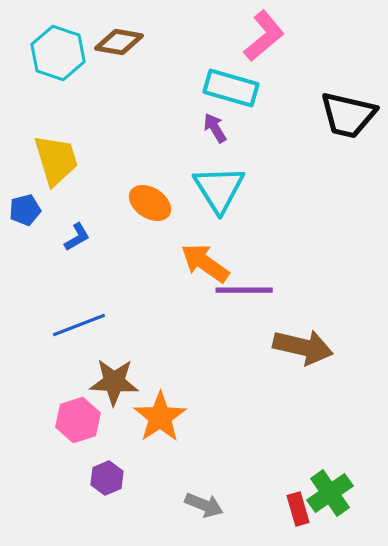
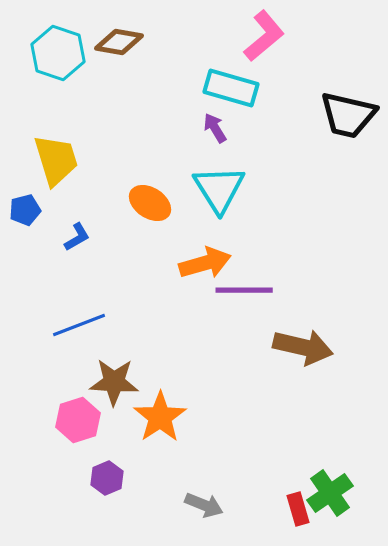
orange arrow: rotated 129 degrees clockwise
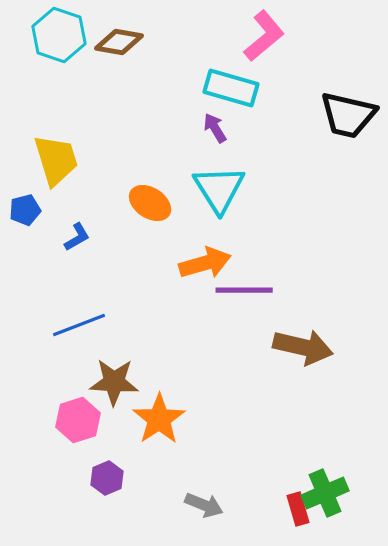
cyan hexagon: moved 1 px right, 18 px up
orange star: moved 1 px left, 2 px down
green cross: moved 5 px left; rotated 12 degrees clockwise
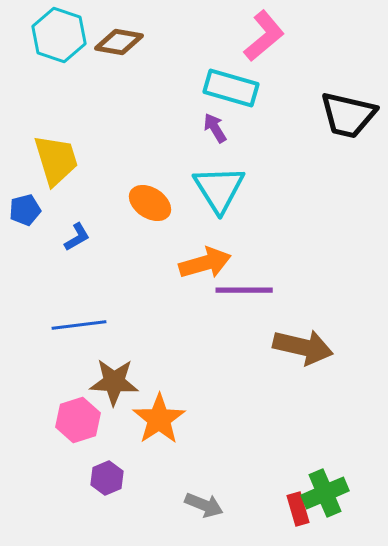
blue line: rotated 14 degrees clockwise
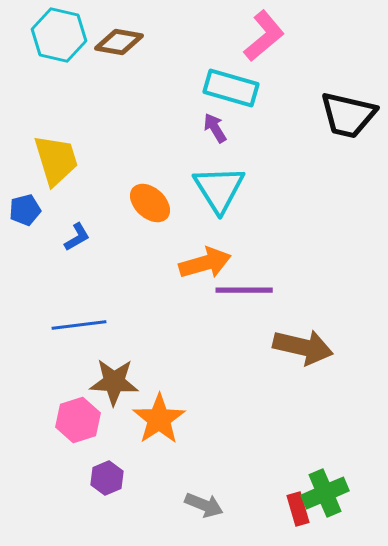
cyan hexagon: rotated 6 degrees counterclockwise
orange ellipse: rotated 9 degrees clockwise
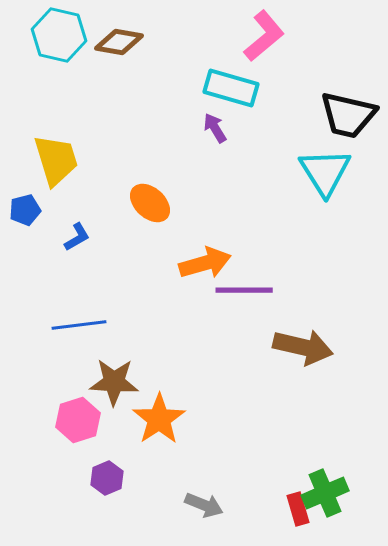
cyan triangle: moved 106 px right, 17 px up
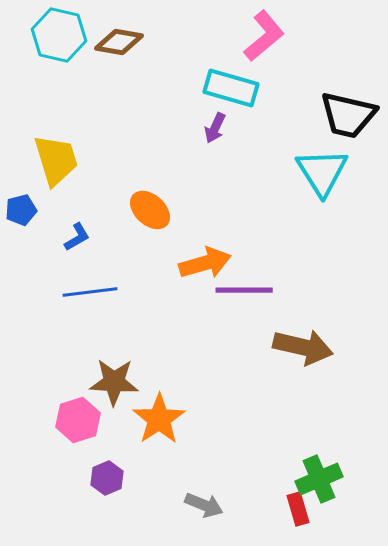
purple arrow: rotated 124 degrees counterclockwise
cyan triangle: moved 3 px left
orange ellipse: moved 7 px down
blue pentagon: moved 4 px left
blue line: moved 11 px right, 33 px up
green cross: moved 6 px left, 14 px up
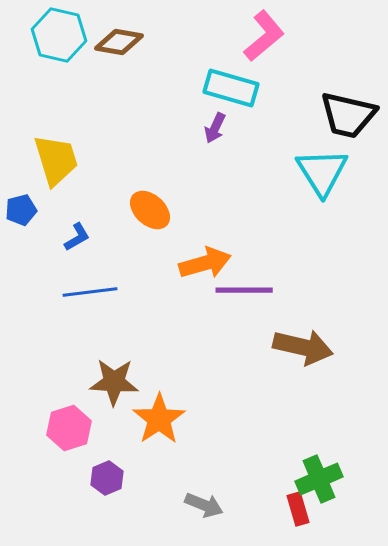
pink hexagon: moved 9 px left, 8 px down
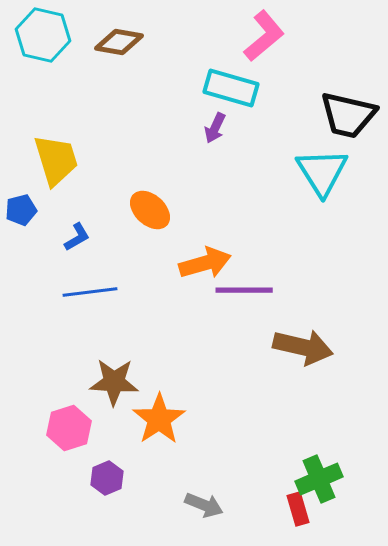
cyan hexagon: moved 16 px left
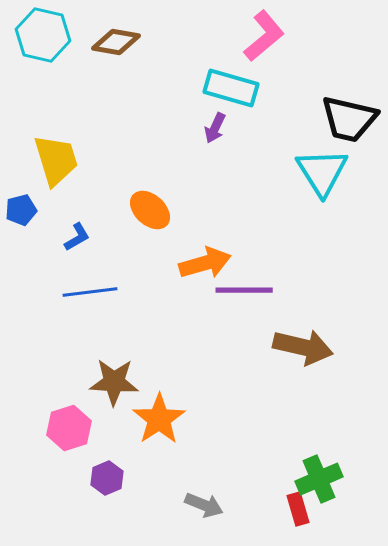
brown diamond: moved 3 px left
black trapezoid: moved 1 px right, 4 px down
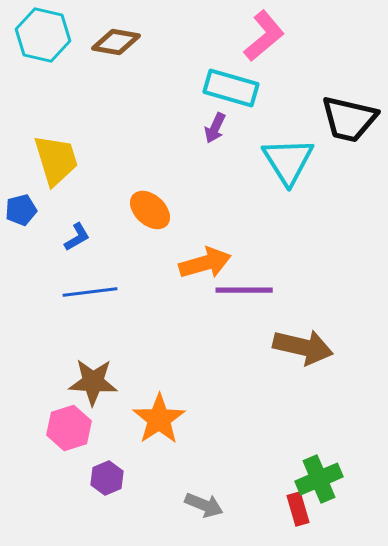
cyan triangle: moved 34 px left, 11 px up
brown star: moved 21 px left
